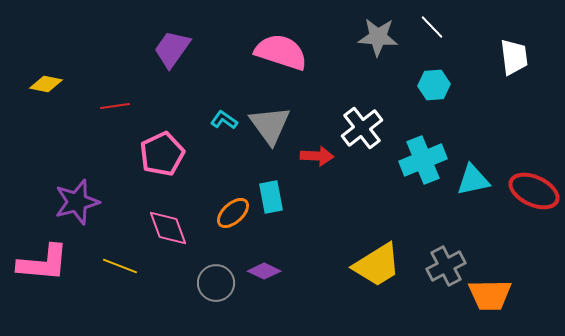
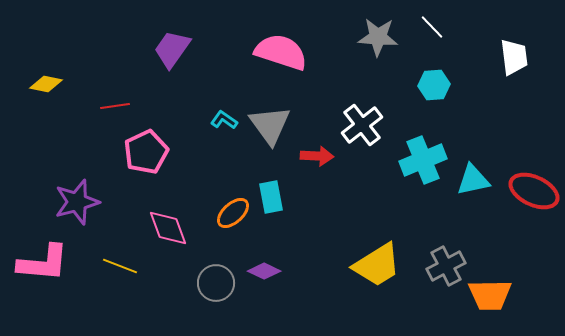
white cross: moved 3 px up
pink pentagon: moved 16 px left, 2 px up
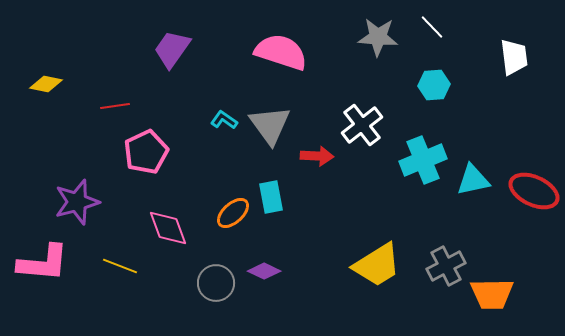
orange trapezoid: moved 2 px right, 1 px up
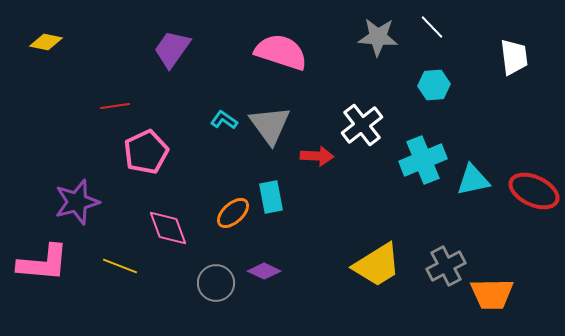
yellow diamond: moved 42 px up
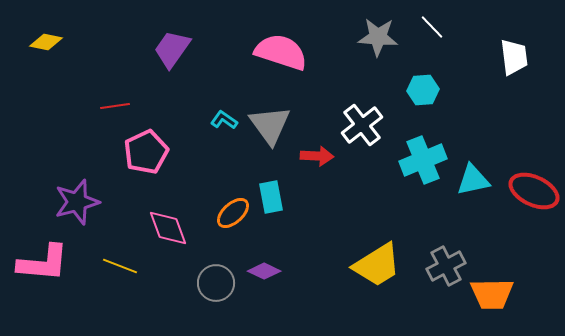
cyan hexagon: moved 11 px left, 5 px down
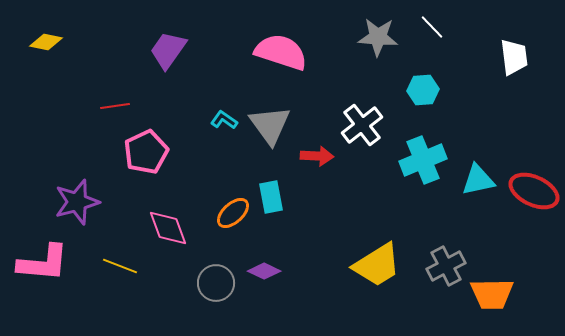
purple trapezoid: moved 4 px left, 1 px down
cyan triangle: moved 5 px right
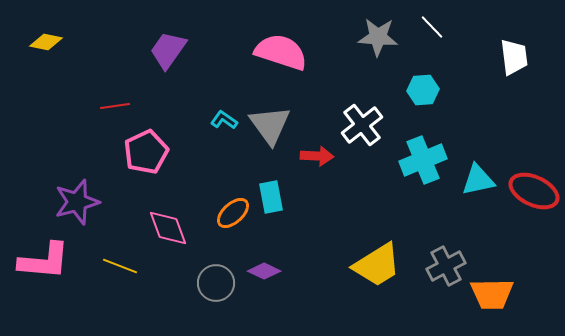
pink L-shape: moved 1 px right, 2 px up
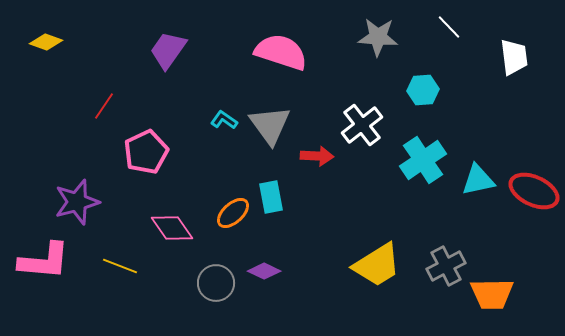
white line: moved 17 px right
yellow diamond: rotated 8 degrees clockwise
red line: moved 11 px left; rotated 48 degrees counterclockwise
cyan cross: rotated 12 degrees counterclockwise
pink diamond: moved 4 px right; rotated 15 degrees counterclockwise
